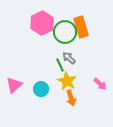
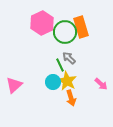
pink arrow: moved 1 px right
cyan circle: moved 12 px right, 7 px up
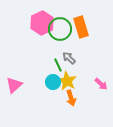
green circle: moved 5 px left, 3 px up
green line: moved 2 px left
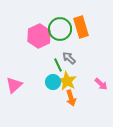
pink hexagon: moved 3 px left, 13 px down
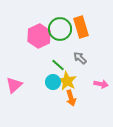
gray arrow: moved 11 px right
green line: rotated 24 degrees counterclockwise
pink arrow: rotated 32 degrees counterclockwise
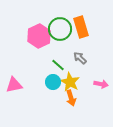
yellow star: moved 3 px right, 1 px down
pink triangle: rotated 30 degrees clockwise
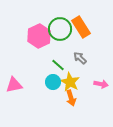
orange rectangle: rotated 15 degrees counterclockwise
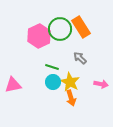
green line: moved 6 px left, 2 px down; rotated 24 degrees counterclockwise
pink triangle: moved 1 px left
